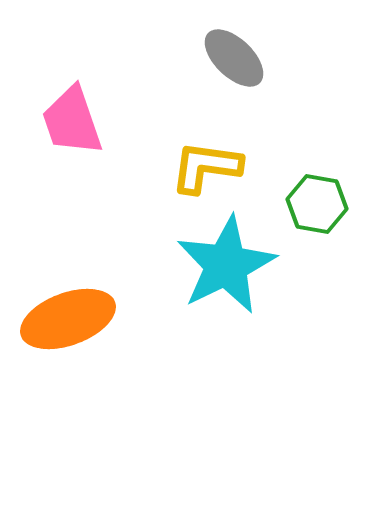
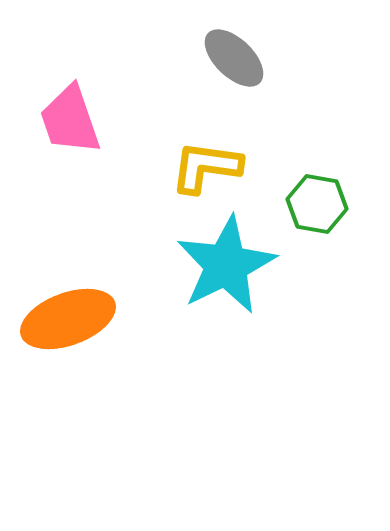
pink trapezoid: moved 2 px left, 1 px up
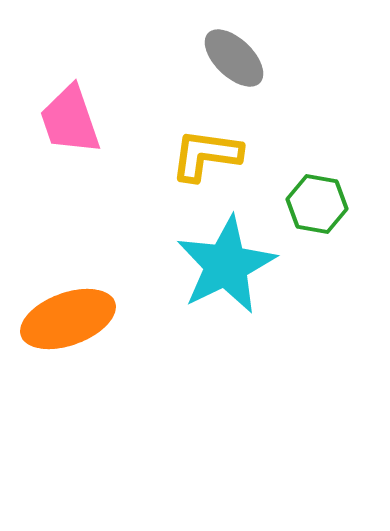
yellow L-shape: moved 12 px up
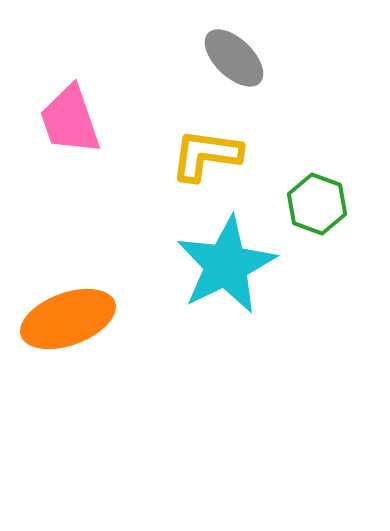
green hexagon: rotated 10 degrees clockwise
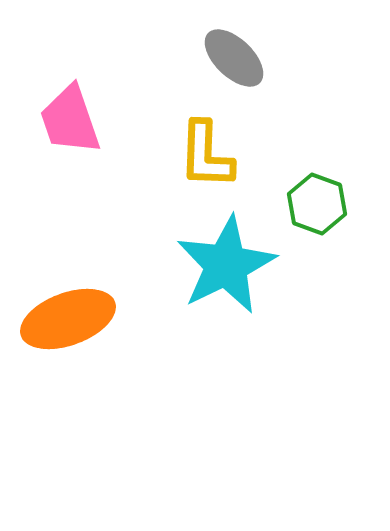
yellow L-shape: rotated 96 degrees counterclockwise
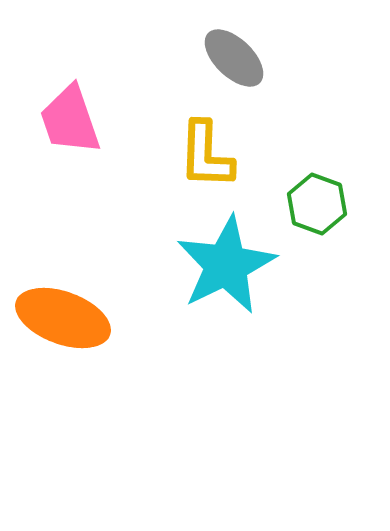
orange ellipse: moved 5 px left, 1 px up; rotated 40 degrees clockwise
